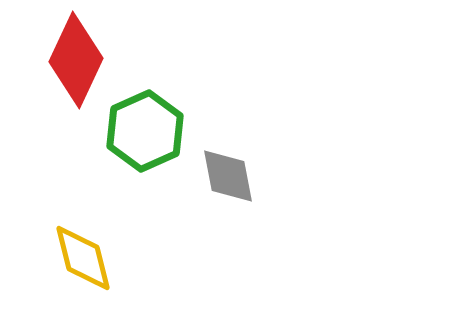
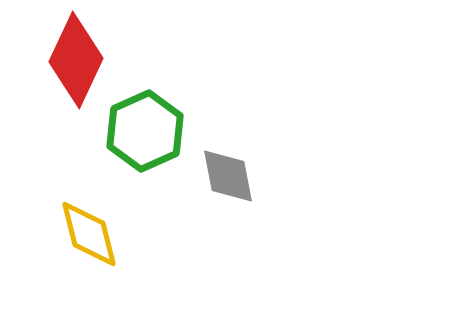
yellow diamond: moved 6 px right, 24 px up
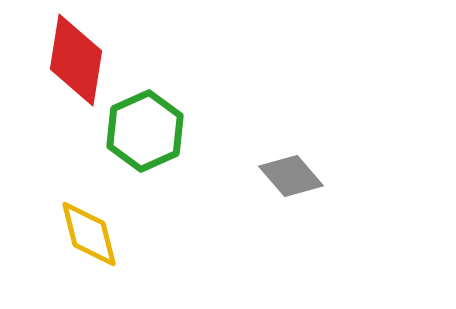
red diamond: rotated 16 degrees counterclockwise
gray diamond: moved 63 px right; rotated 30 degrees counterclockwise
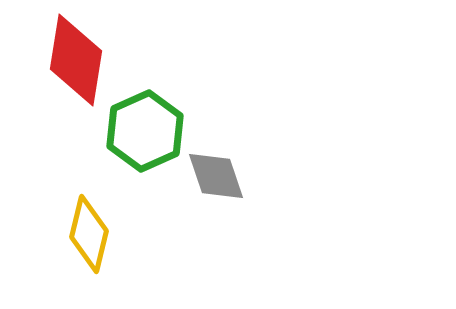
gray diamond: moved 75 px left; rotated 22 degrees clockwise
yellow diamond: rotated 28 degrees clockwise
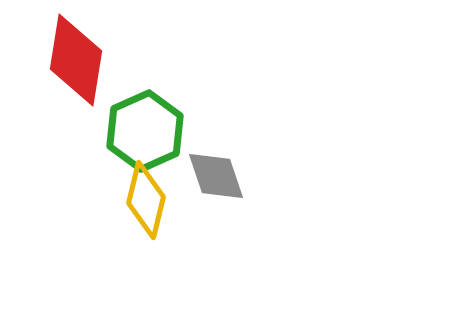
yellow diamond: moved 57 px right, 34 px up
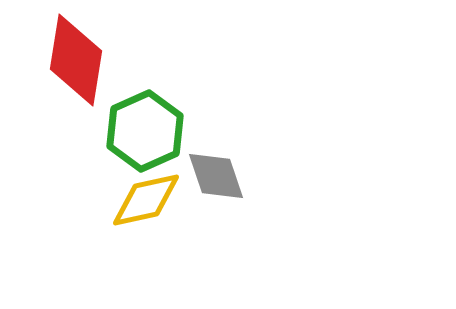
yellow diamond: rotated 64 degrees clockwise
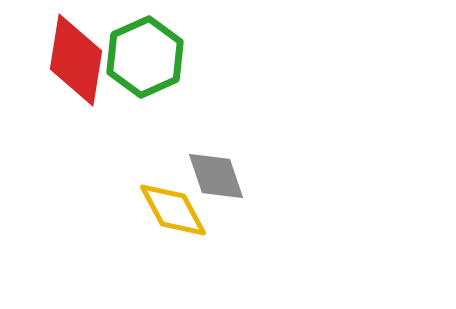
green hexagon: moved 74 px up
yellow diamond: moved 27 px right, 10 px down; rotated 74 degrees clockwise
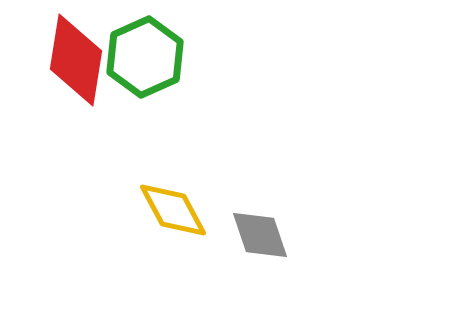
gray diamond: moved 44 px right, 59 px down
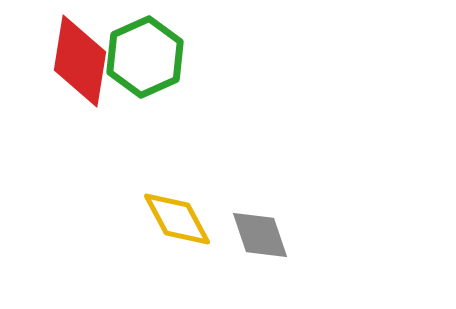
red diamond: moved 4 px right, 1 px down
yellow diamond: moved 4 px right, 9 px down
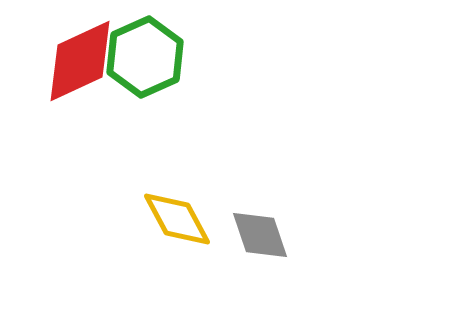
red diamond: rotated 56 degrees clockwise
